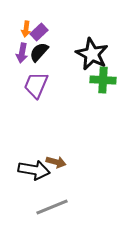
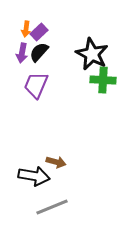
black arrow: moved 6 px down
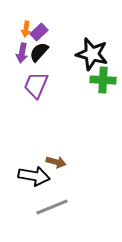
black star: rotated 12 degrees counterclockwise
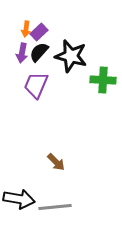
black star: moved 21 px left, 2 px down
brown arrow: rotated 30 degrees clockwise
black arrow: moved 15 px left, 23 px down
gray line: moved 3 px right; rotated 16 degrees clockwise
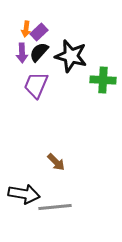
purple arrow: rotated 12 degrees counterclockwise
black arrow: moved 5 px right, 5 px up
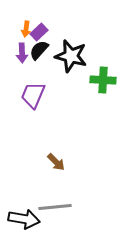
black semicircle: moved 2 px up
purple trapezoid: moved 3 px left, 10 px down
black arrow: moved 25 px down
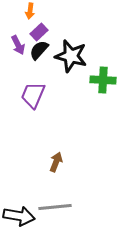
orange arrow: moved 4 px right, 18 px up
purple arrow: moved 4 px left, 8 px up; rotated 24 degrees counterclockwise
brown arrow: rotated 114 degrees counterclockwise
black arrow: moved 5 px left, 3 px up
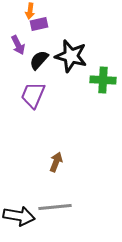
purple rectangle: moved 8 px up; rotated 30 degrees clockwise
black semicircle: moved 10 px down
